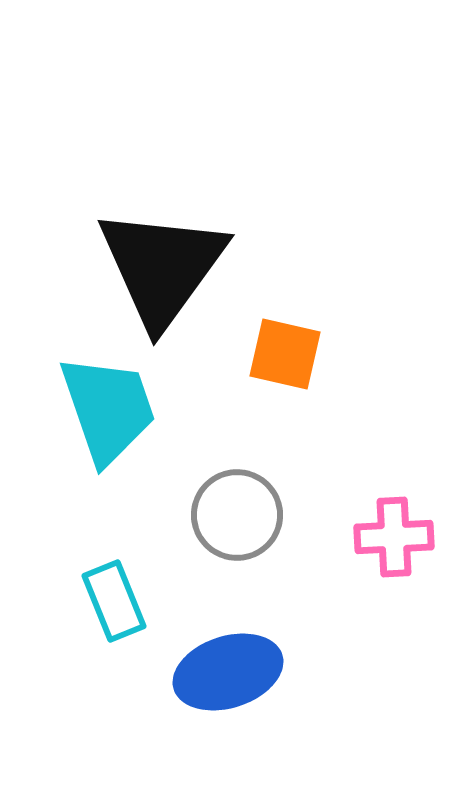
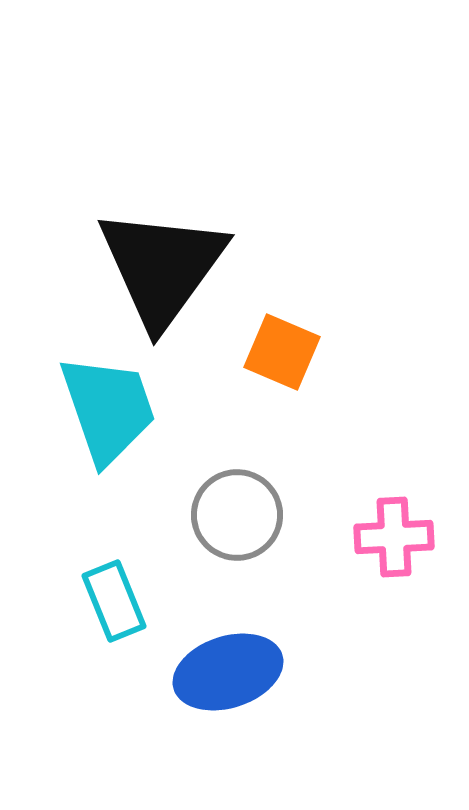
orange square: moved 3 px left, 2 px up; rotated 10 degrees clockwise
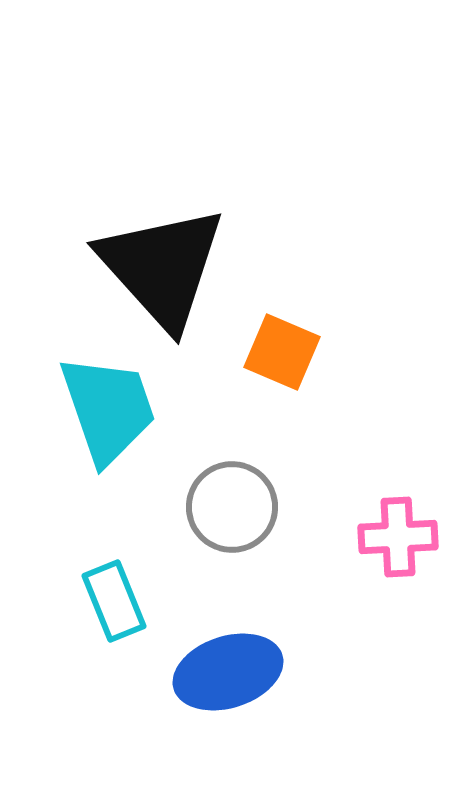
black triangle: rotated 18 degrees counterclockwise
gray circle: moved 5 px left, 8 px up
pink cross: moved 4 px right
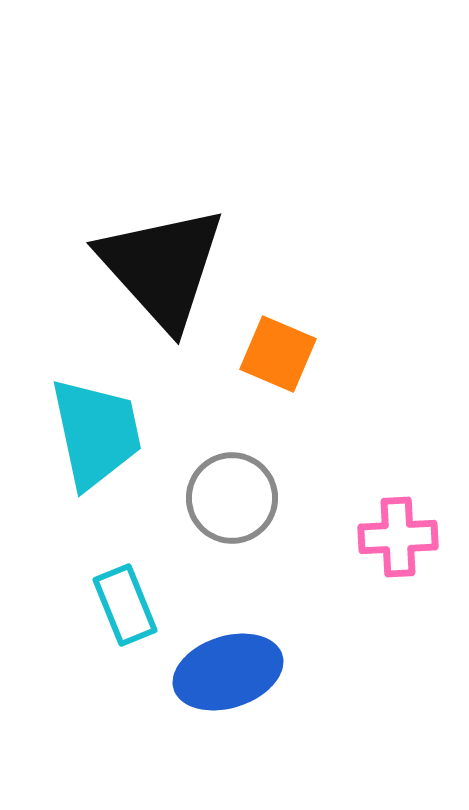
orange square: moved 4 px left, 2 px down
cyan trapezoid: moved 12 px left, 24 px down; rotated 7 degrees clockwise
gray circle: moved 9 px up
cyan rectangle: moved 11 px right, 4 px down
